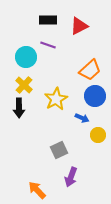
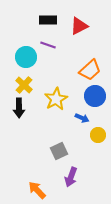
gray square: moved 1 px down
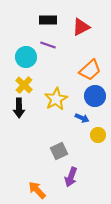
red triangle: moved 2 px right, 1 px down
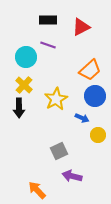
purple arrow: moved 1 px right, 1 px up; rotated 84 degrees clockwise
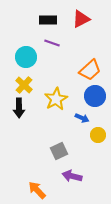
red triangle: moved 8 px up
purple line: moved 4 px right, 2 px up
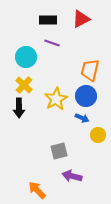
orange trapezoid: rotated 145 degrees clockwise
blue circle: moved 9 px left
gray square: rotated 12 degrees clockwise
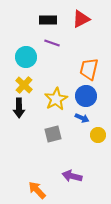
orange trapezoid: moved 1 px left, 1 px up
gray square: moved 6 px left, 17 px up
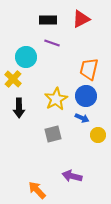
yellow cross: moved 11 px left, 6 px up
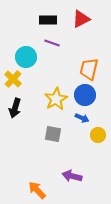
blue circle: moved 1 px left, 1 px up
black arrow: moved 4 px left; rotated 18 degrees clockwise
gray square: rotated 24 degrees clockwise
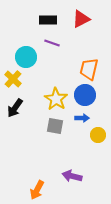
yellow star: rotated 10 degrees counterclockwise
black arrow: rotated 18 degrees clockwise
blue arrow: rotated 24 degrees counterclockwise
gray square: moved 2 px right, 8 px up
orange arrow: rotated 108 degrees counterclockwise
